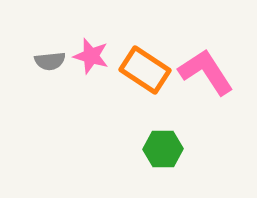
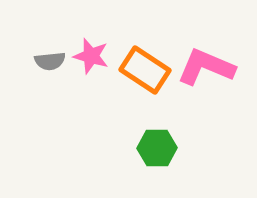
pink L-shape: moved 5 px up; rotated 34 degrees counterclockwise
green hexagon: moved 6 px left, 1 px up
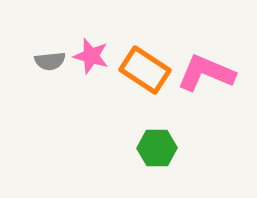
pink L-shape: moved 6 px down
